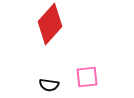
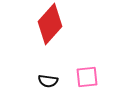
black semicircle: moved 1 px left, 4 px up
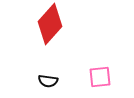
pink square: moved 13 px right
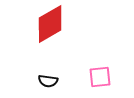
red diamond: rotated 18 degrees clockwise
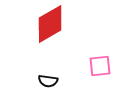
pink square: moved 11 px up
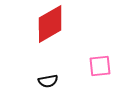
black semicircle: rotated 18 degrees counterclockwise
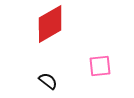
black semicircle: rotated 132 degrees counterclockwise
